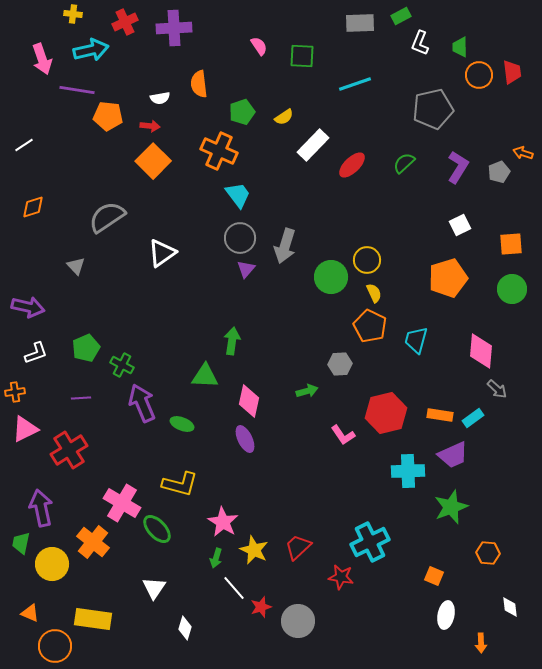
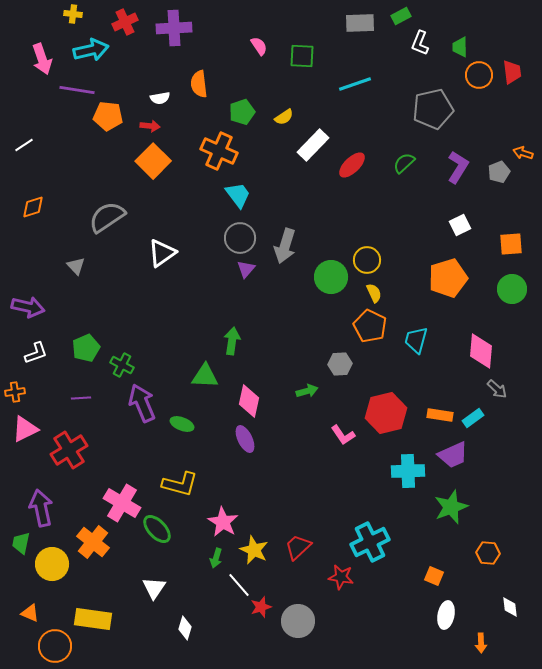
white line at (234, 588): moved 5 px right, 3 px up
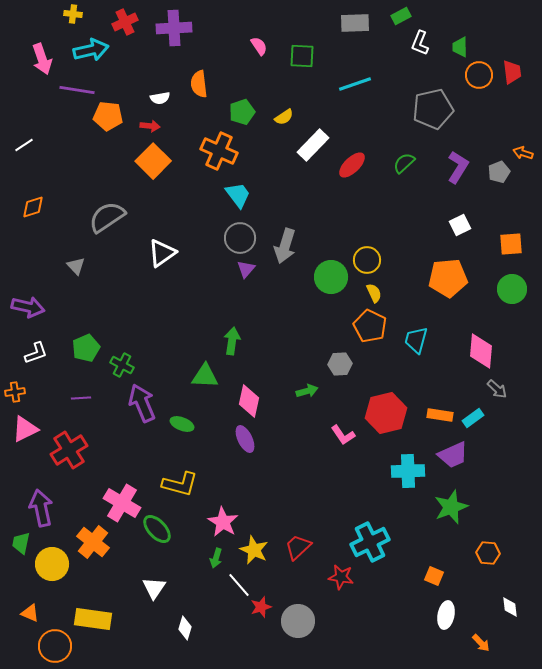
gray rectangle at (360, 23): moved 5 px left
orange pentagon at (448, 278): rotated 12 degrees clockwise
orange arrow at (481, 643): rotated 42 degrees counterclockwise
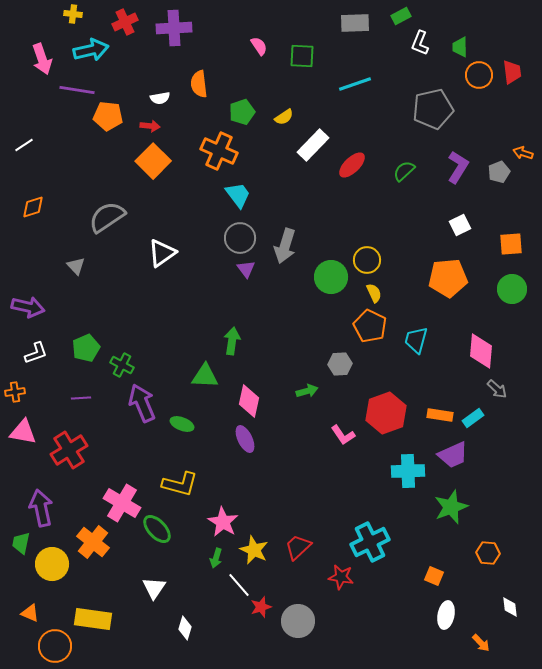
green semicircle at (404, 163): moved 8 px down
purple triangle at (246, 269): rotated 18 degrees counterclockwise
red hexagon at (386, 413): rotated 6 degrees counterclockwise
pink triangle at (25, 429): moved 2 px left, 3 px down; rotated 36 degrees clockwise
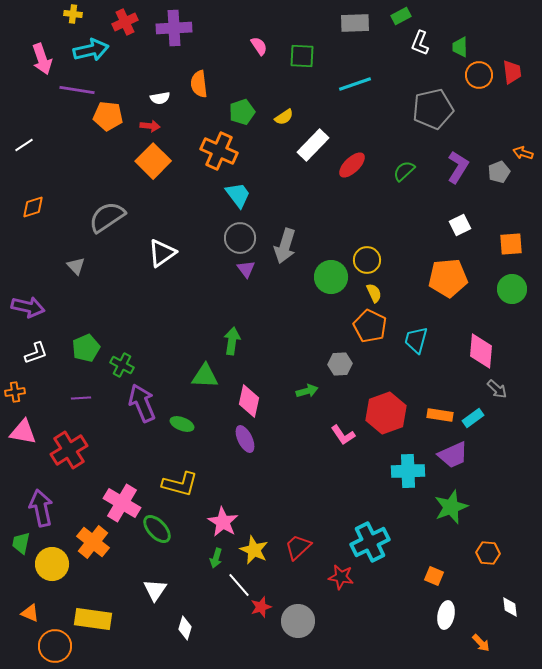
white triangle at (154, 588): moved 1 px right, 2 px down
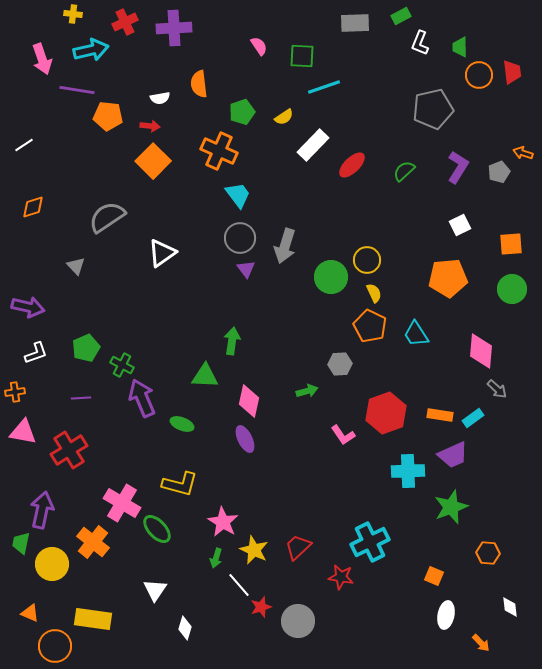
cyan line at (355, 84): moved 31 px left, 3 px down
cyan trapezoid at (416, 340): moved 6 px up; rotated 48 degrees counterclockwise
purple arrow at (142, 403): moved 5 px up
purple arrow at (41, 508): moved 1 px right, 2 px down; rotated 24 degrees clockwise
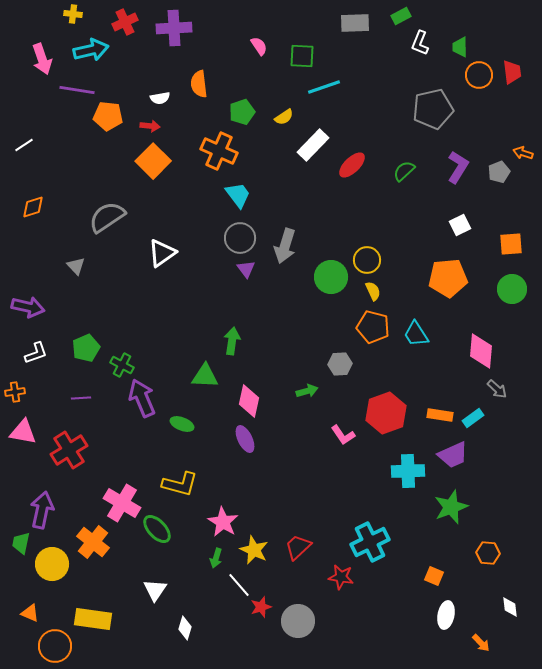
yellow semicircle at (374, 293): moved 1 px left, 2 px up
orange pentagon at (370, 326): moved 3 px right, 1 px down; rotated 12 degrees counterclockwise
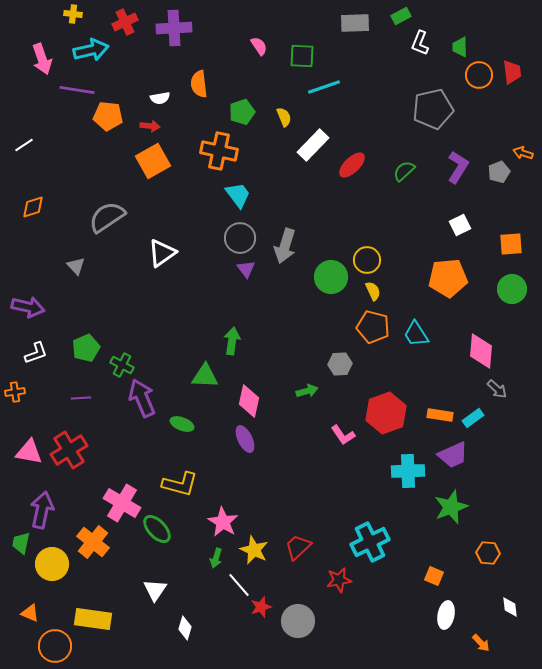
yellow semicircle at (284, 117): rotated 78 degrees counterclockwise
orange cross at (219, 151): rotated 12 degrees counterclockwise
orange square at (153, 161): rotated 16 degrees clockwise
pink triangle at (23, 432): moved 6 px right, 20 px down
red star at (341, 577): moved 2 px left, 3 px down; rotated 20 degrees counterclockwise
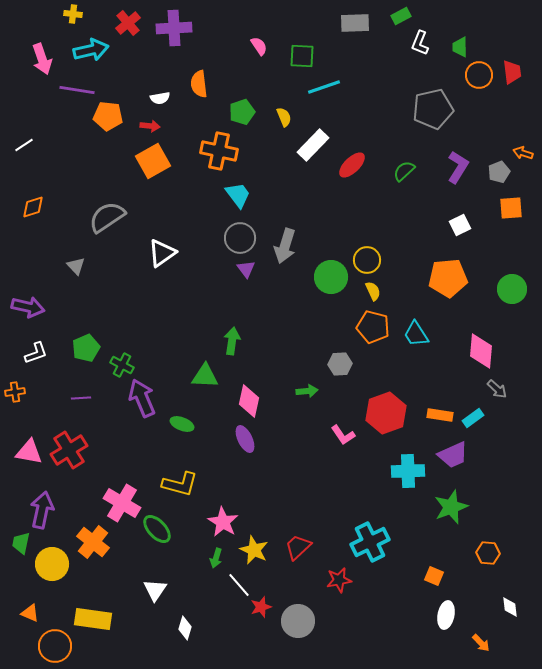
red cross at (125, 22): moved 3 px right, 1 px down; rotated 15 degrees counterclockwise
orange square at (511, 244): moved 36 px up
green arrow at (307, 391): rotated 10 degrees clockwise
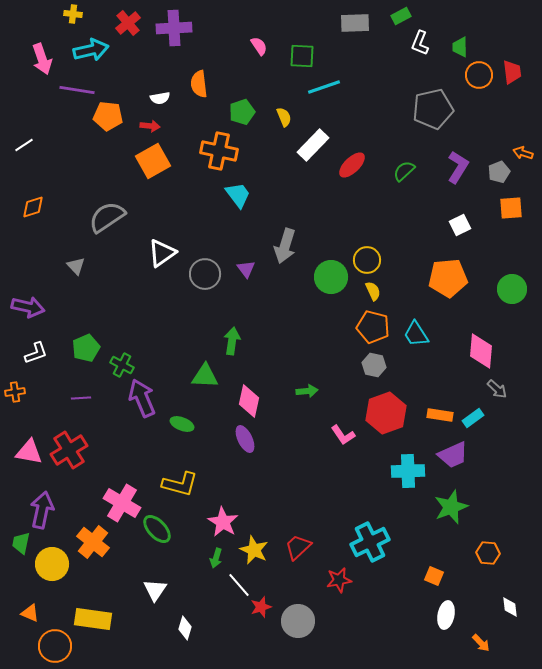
gray circle at (240, 238): moved 35 px left, 36 px down
gray hexagon at (340, 364): moved 34 px right, 1 px down; rotated 15 degrees clockwise
